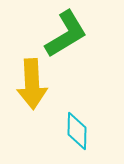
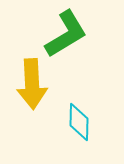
cyan diamond: moved 2 px right, 9 px up
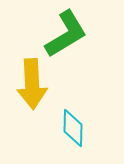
cyan diamond: moved 6 px left, 6 px down
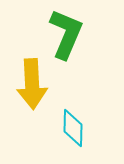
green L-shape: rotated 36 degrees counterclockwise
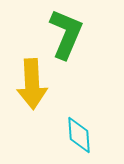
cyan diamond: moved 6 px right, 7 px down; rotated 6 degrees counterclockwise
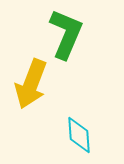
yellow arrow: moved 1 px left; rotated 24 degrees clockwise
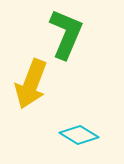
cyan diamond: rotated 54 degrees counterclockwise
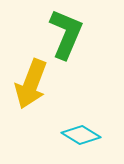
cyan diamond: moved 2 px right
